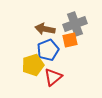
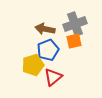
orange square: moved 4 px right, 1 px down
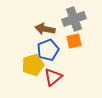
gray cross: moved 1 px left, 5 px up
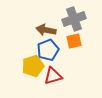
brown arrow: moved 1 px right, 1 px down
yellow pentagon: moved 1 px down
red triangle: moved 1 px up; rotated 24 degrees clockwise
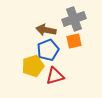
red triangle: moved 2 px right
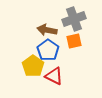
brown arrow: moved 1 px right
blue pentagon: rotated 15 degrees counterclockwise
yellow pentagon: rotated 20 degrees counterclockwise
red triangle: moved 1 px left; rotated 42 degrees clockwise
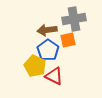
gray cross: rotated 10 degrees clockwise
brown arrow: rotated 18 degrees counterclockwise
orange square: moved 6 px left, 1 px up
yellow pentagon: moved 2 px right; rotated 10 degrees counterclockwise
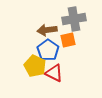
red triangle: moved 3 px up
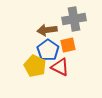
orange square: moved 5 px down
red triangle: moved 6 px right, 6 px up
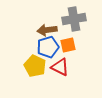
blue pentagon: moved 3 px up; rotated 20 degrees clockwise
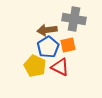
gray cross: rotated 20 degrees clockwise
blue pentagon: rotated 15 degrees counterclockwise
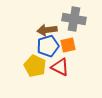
blue pentagon: moved 1 px up; rotated 15 degrees clockwise
